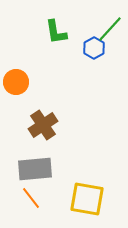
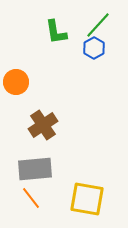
green line: moved 12 px left, 4 px up
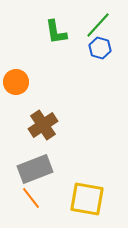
blue hexagon: moved 6 px right; rotated 15 degrees counterclockwise
gray rectangle: rotated 16 degrees counterclockwise
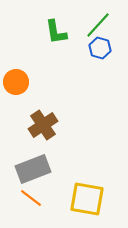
gray rectangle: moved 2 px left
orange line: rotated 15 degrees counterclockwise
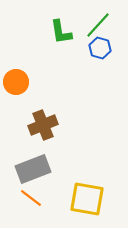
green L-shape: moved 5 px right
brown cross: rotated 12 degrees clockwise
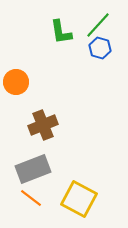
yellow square: moved 8 px left; rotated 18 degrees clockwise
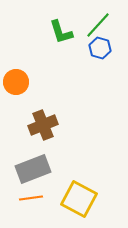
green L-shape: rotated 8 degrees counterclockwise
orange line: rotated 45 degrees counterclockwise
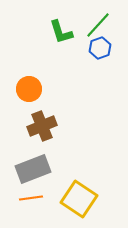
blue hexagon: rotated 25 degrees clockwise
orange circle: moved 13 px right, 7 px down
brown cross: moved 1 px left, 1 px down
yellow square: rotated 6 degrees clockwise
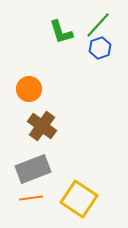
brown cross: rotated 32 degrees counterclockwise
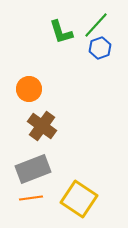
green line: moved 2 px left
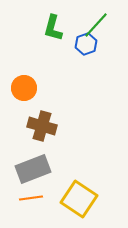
green L-shape: moved 8 px left, 4 px up; rotated 32 degrees clockwise
blue hexagon: moved 14 px left, 4 px up
orange circle: moved 5 px left, 1 px up
brown cross: rotated 20 degrees counterclockwise
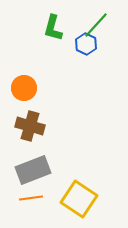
blue hexagon: rotated 15 degrees counterclockwise
brown cross: moved 12 px left
gray rectangle: moved 1 px down
